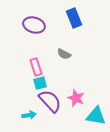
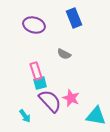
pink rectangle: moved 4 px down
pink star: moved 5 px left
cyan arrow: moved 4 px left, 1 px down; rotated 64 degrees clockwise
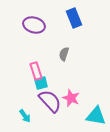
gray semicircle: rotated 80 degrees clockwise
cyan square: moved 1 px right
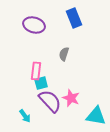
pink rectangle: rotated 24 degrees clockwise
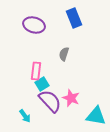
cyan square: moved 1 px right, 1 px down; rotated 16 degrees counterclockwise
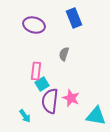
purple semicircle: rotated 130 degrees counterclockwise
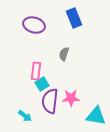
pink star: rotated 24 degrees counterclockwise
cyan arrow: rotated 16 degrees counterclockwise
